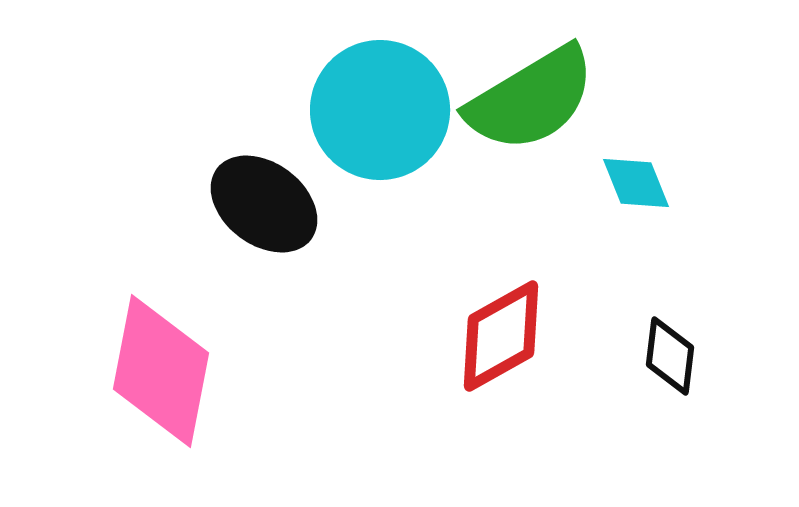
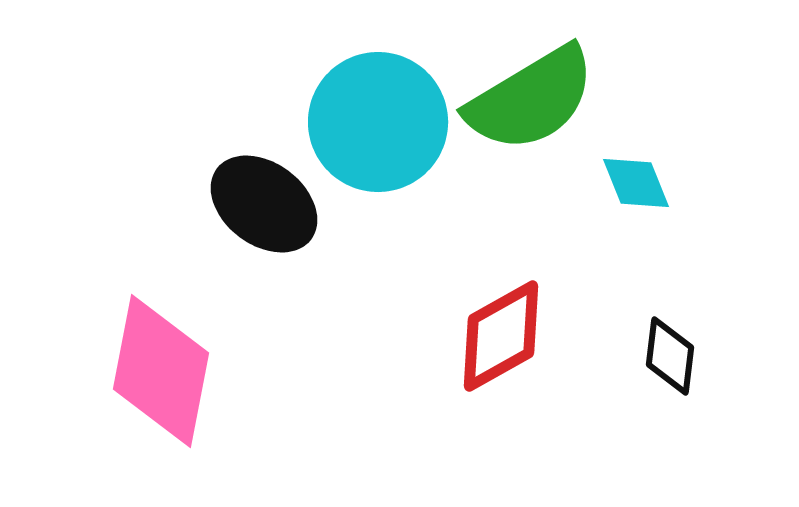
cyan circle: moved 2 px left, 12 px down
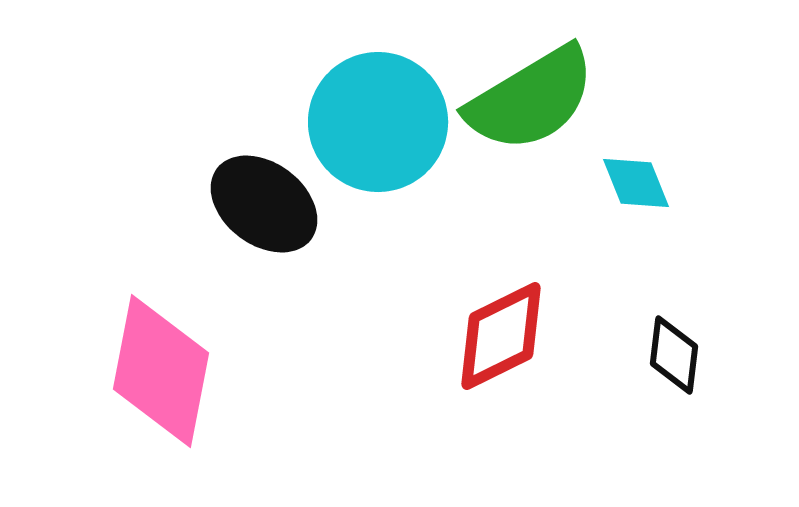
red diamond: rotated 3 degrees clockwise
black diamond: moved 4 px right, 1 px up
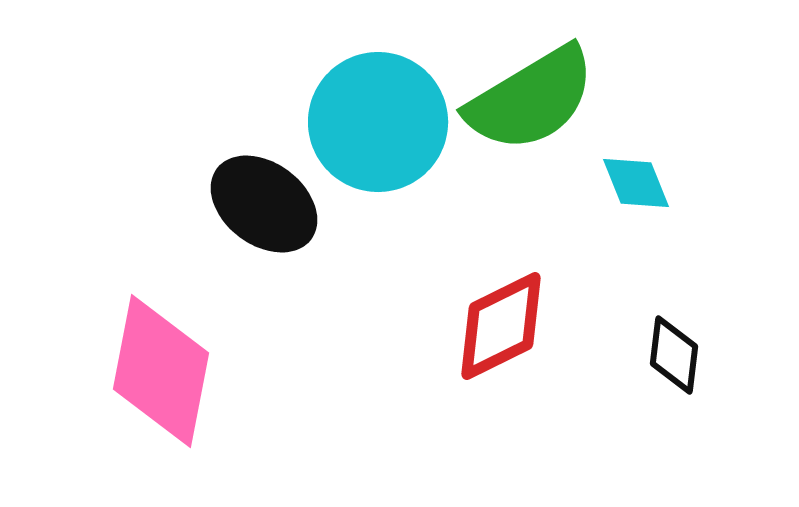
red diamond: moved 10 px up
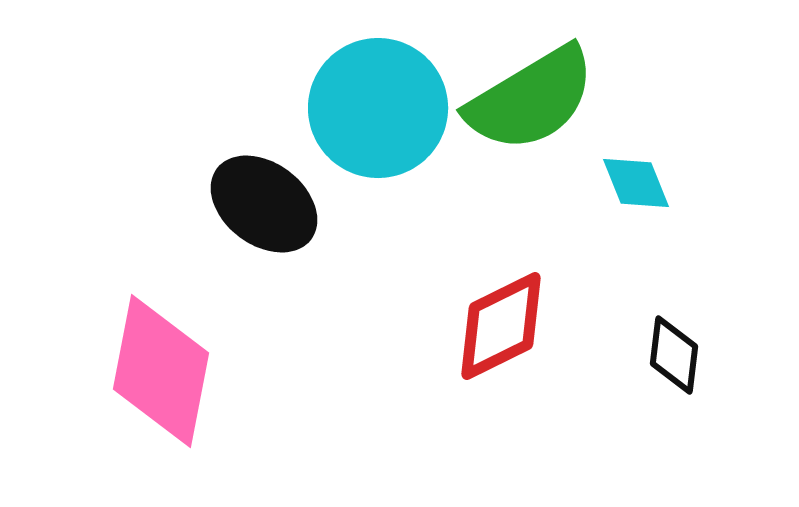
cyan circle: moved 14 px up
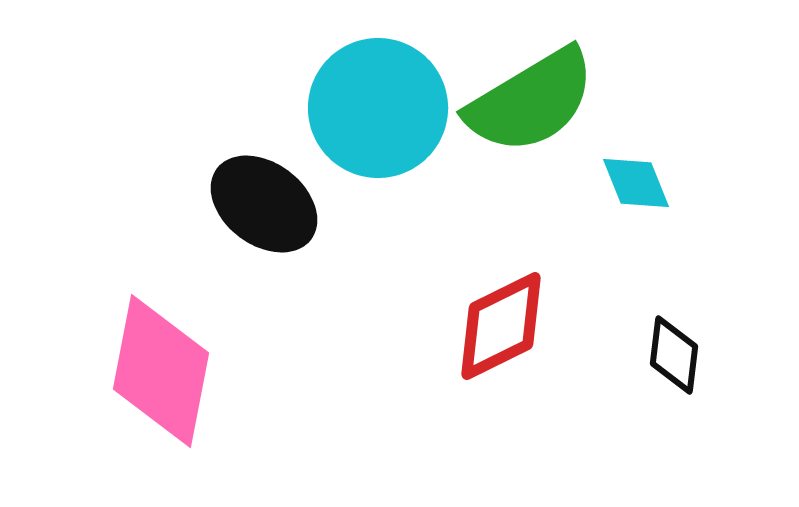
green semicircle: moved 2 px down
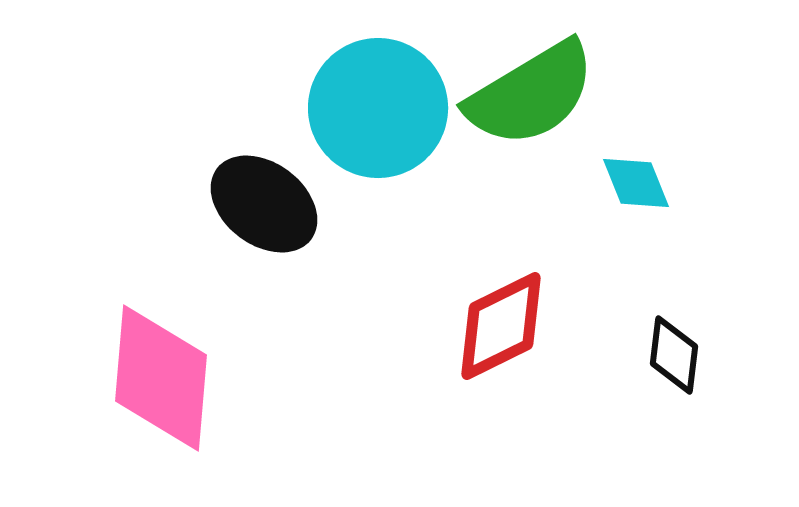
green semicircle: moved 7 px up
pink diamond: moved 7 px down; rotated 6 degrees counterclockwise
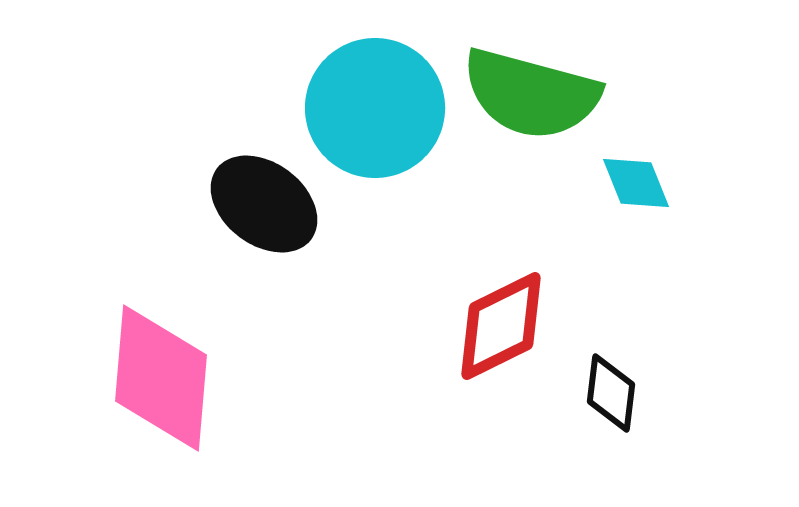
green semicircle: rotated 46 degrees clockwise
cyan circle: moved 3 px left
black diamond: moved 63 px left, 38 px down
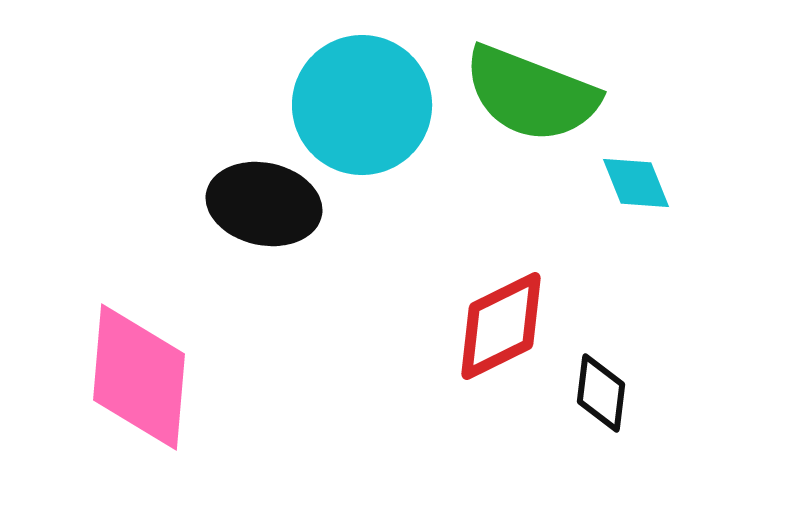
green semicircle: rotated 6 degrees clockwise
cyan circle: moved 13 px left, 3 px up
black ellipse: rotated 25 degrees counterclockwise
pink diamond: moved 22 px left, 1 px up
black diamond: moved 10 px left
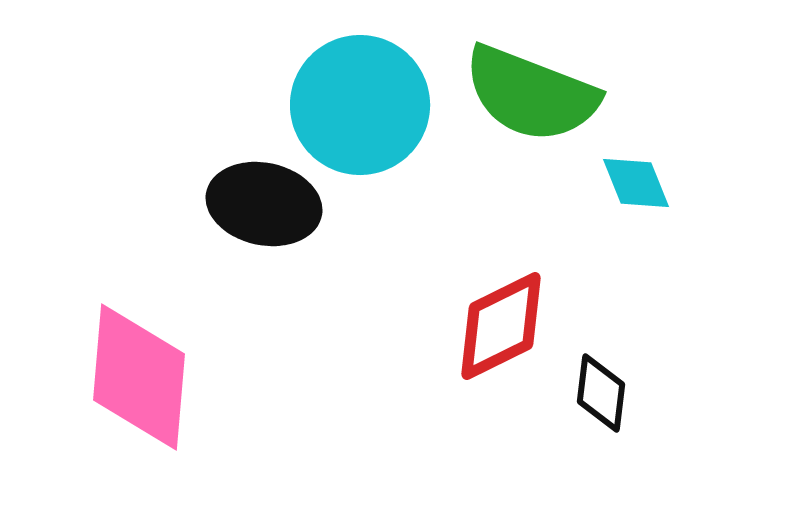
cyan circle: moved 2 px left
